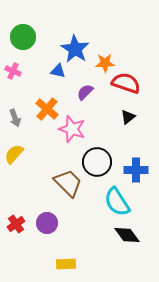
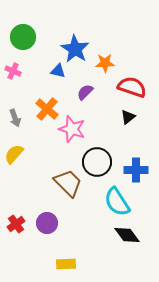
red semicircle: moved 6 px right, 4 px down
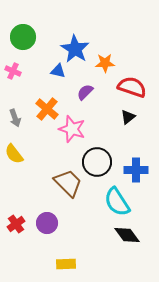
yellow semicircle: rotated 80 degrees counterclockwise
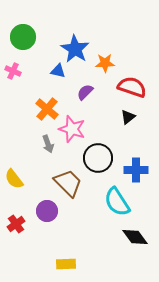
gray arrow: moved 33 px right, 26 px down
yellow semicircle: moved 25 px down
black circle: moved 1 px right, 4 px up
purple circle: moved 12 px up
black diamond: moved 8 px right, 2 px down
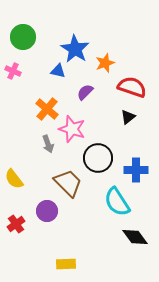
orange star: rotated 18 degrees counterclockwise
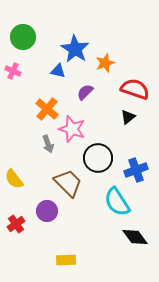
red semicircle: moved 3 px right, 2 px down
blue cross: rotated 20 degrees counterclockwise
yellow rectangle: moved 4 px up
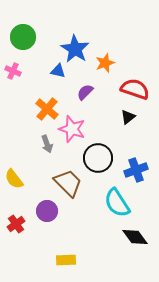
gray arrow: moved 1 px left
cyan semicircle: moved 1 px down
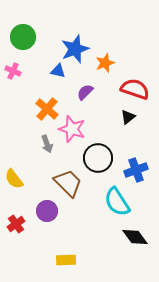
blue star: rotated 20 degrees clockwise
cyan semicircle: moved 1 px up
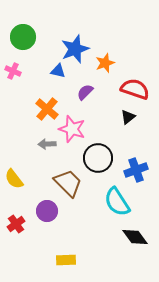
gray arrow: rotated 108 degrees clockwise
